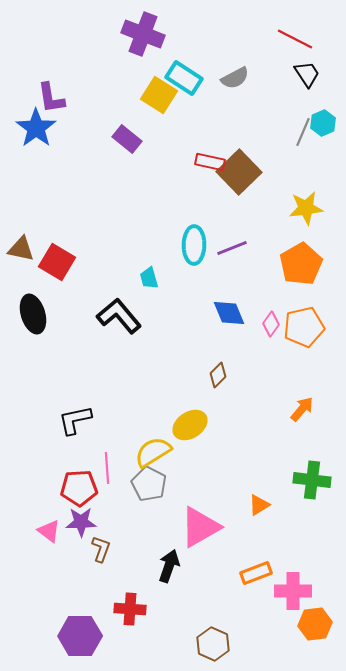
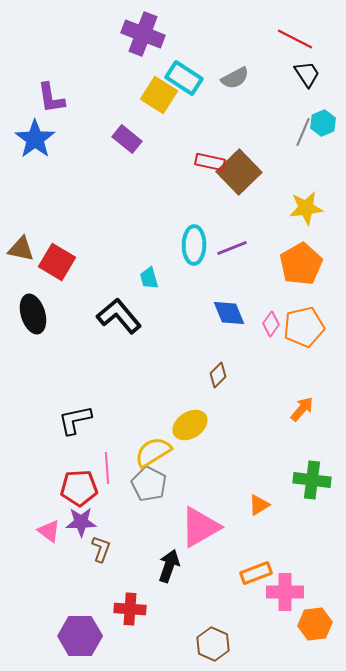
blue star at (36, 128): moved 1 px left, 11 px down
pink cross at (293, 591): moved 8 px left, 1 px down
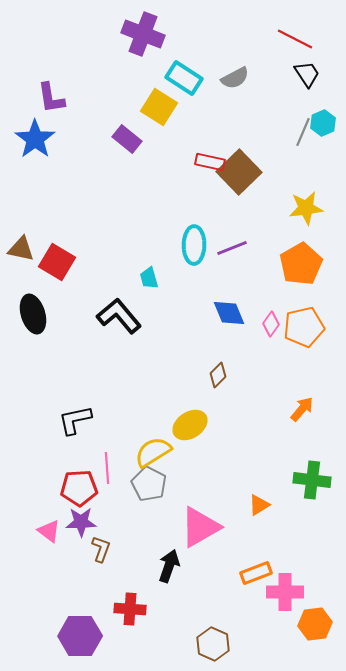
yellow square at (159, 95): moved 12 px down
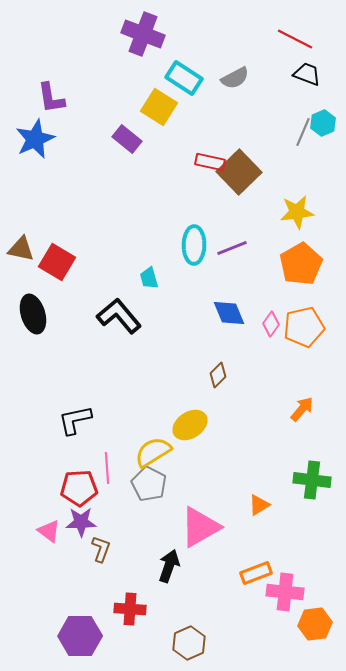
black trapezoid at (307, 74): rotated 36 degrees counterclockwise
blue star at (35, 139): rotated 12 degrees clockwise
yellow star at (306, 208): moved 9 px left, 4 px down
pink cross at (285, 592): rotated 6 degrees clockwise
brown hexagon at (213, 644): moved 24 px left, 1 px up; rotated 12 degrees clockwise
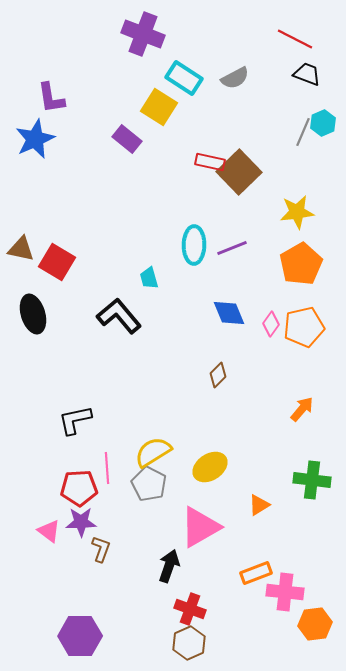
yellow ellipse at (190, 425): moved 20 px right, 42 px down
red cross at (130, 609): moved 60 px right; rotated 16 degrees clockwise
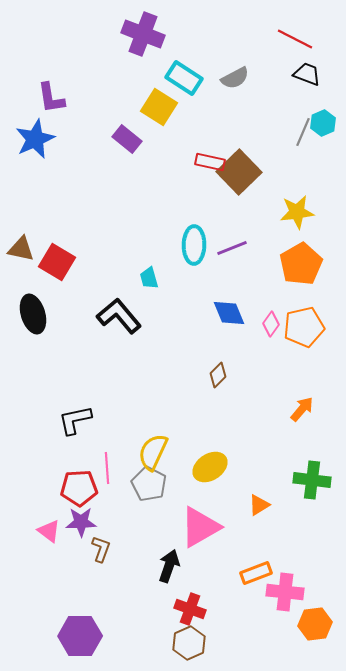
yellow semicircle at (153, 452): rotated 33 degrees counterclockwise
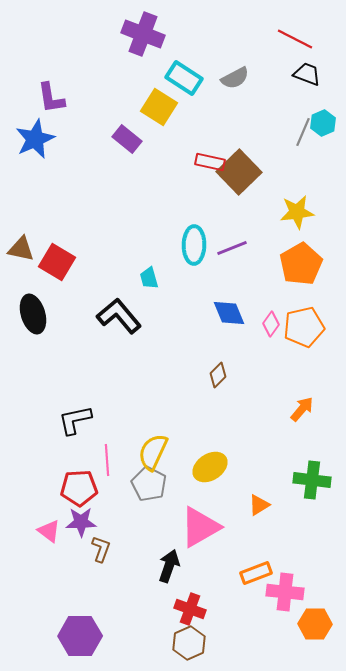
pink line at (107, 468): moved 8 px up
orange hexagon at (315, 624): rotated 8 degrees clockwise
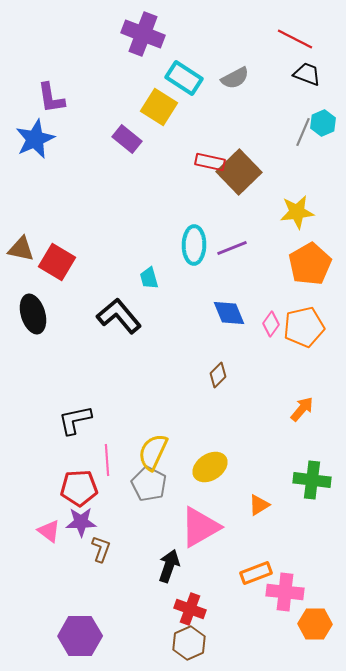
orange pentagon at (301, 264): moved 9 px right
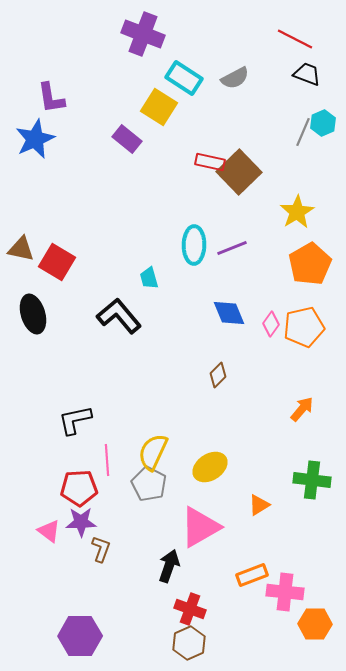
yellow star at (297, 212): rotated 24 degrees counterclockwise
orange rectangle at (256, 573): moved 4 px left, 2 px down
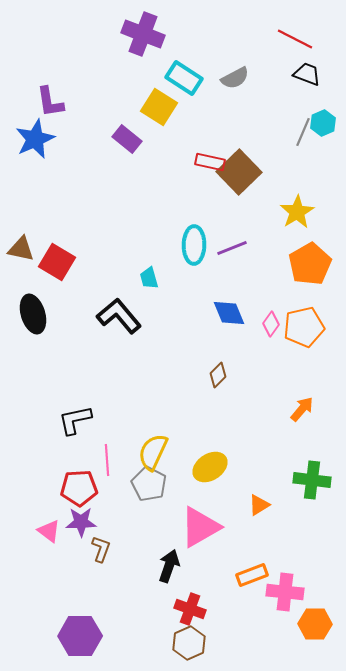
purple L-shape at (51, 98): moved 1 px left, 4 px down
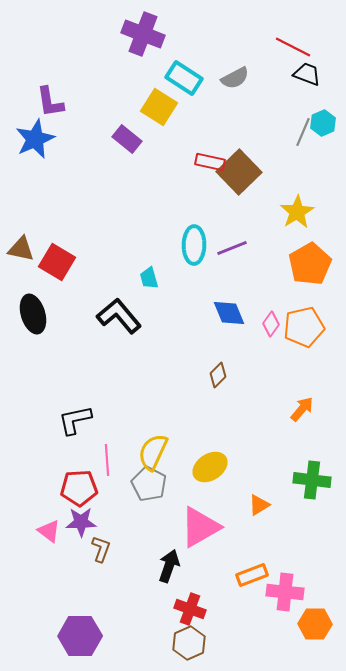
red line at (295, 39): moved 2 px left, 8 px down
